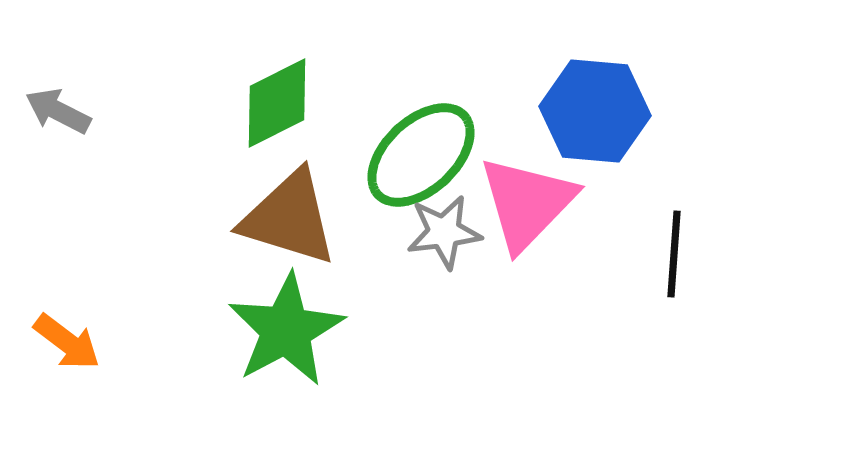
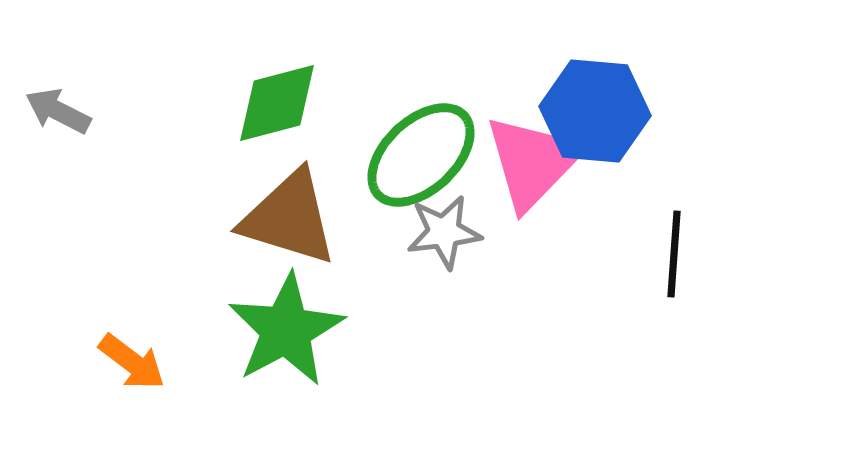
green diamond: rotated 12 degrees clockwise
pink triangle: moved 6 px right, 41 px up
orange arrow: moved 65 px right, 20 px down
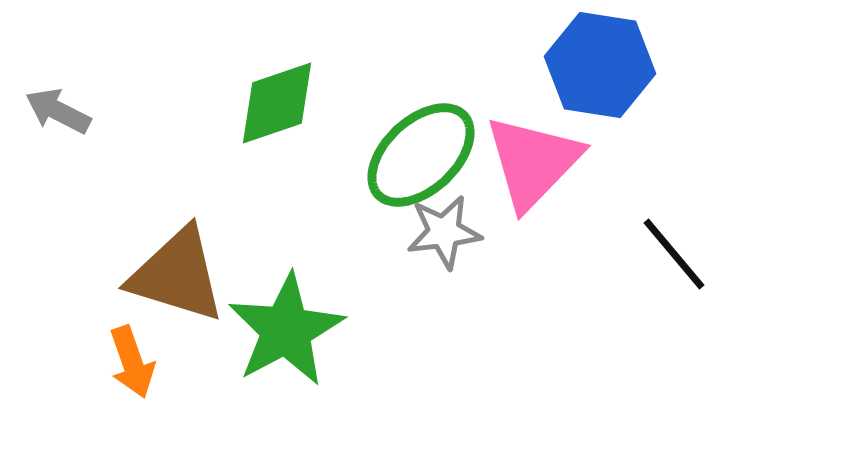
green diamond: rotated 4 degrees counterclockwise
blue hexagon: moved 5 px right, 46 px up; rotated 4 degrees clockwise
brown triangle: moved 112 px left, 57 px down
black line: rotated 44 degrees counterclockwise
orange arrow: rotated 34 degrees clockwise
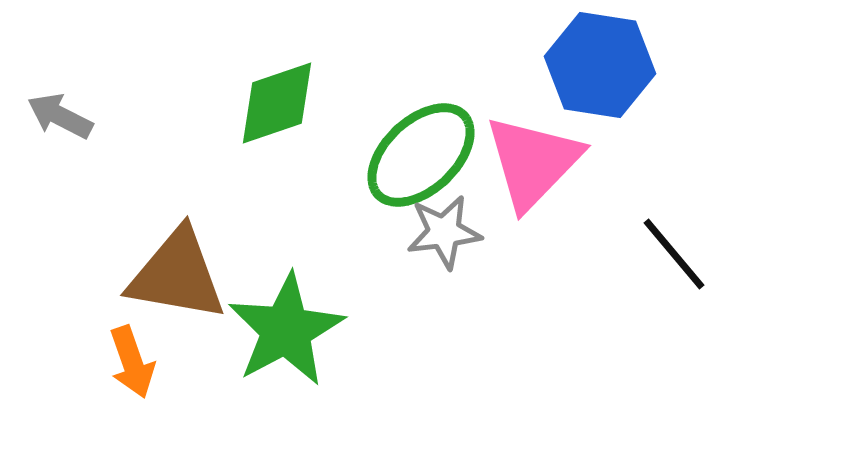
gray arrow: moved 2 px right, 5 px down
brown triangle: rotated 7 degrees counterclockwise
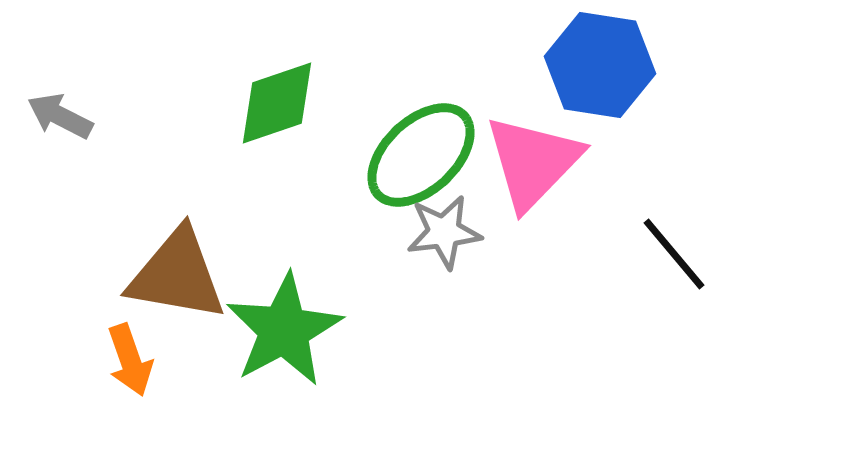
green star: moved 2 px left
orange arrow: moved 2 px left, 2 px up
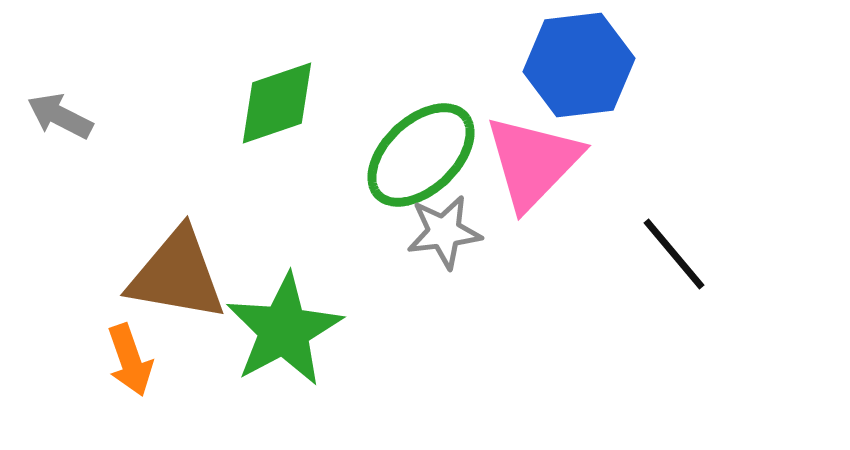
blue hexagon: moved 21 px left; rotated 16 degrees counterclockwise
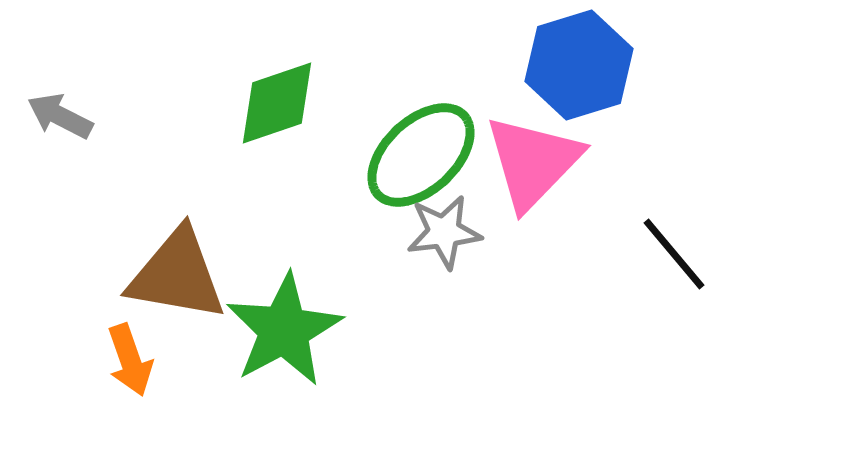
blue hexagon: rotated 10 degrees counterclockwise
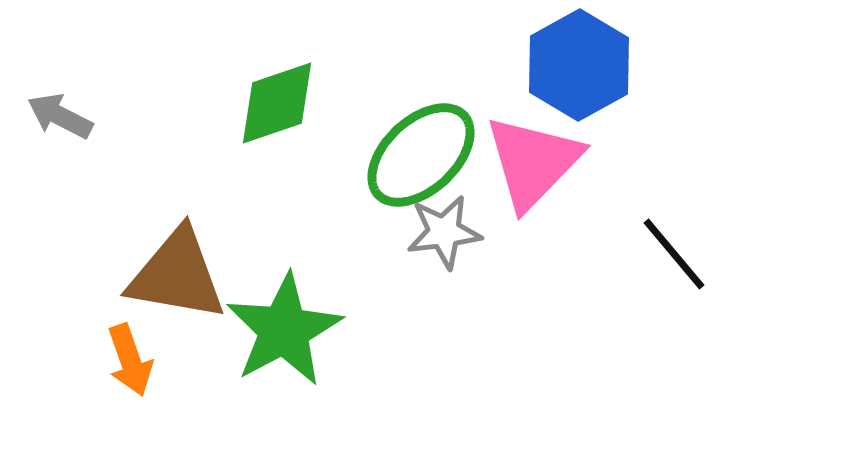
blue hexagon: rotated 12 degrees counterclockwise
